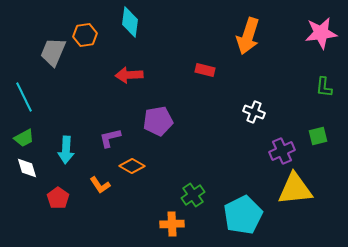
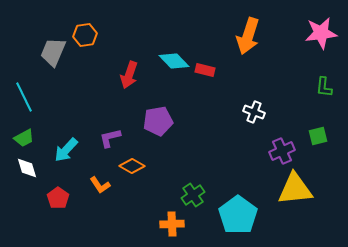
cyan diamond: moved 44 px right, 39 px down; rotated 52 degrees counterclockwise
red arrow: rotated 68 degrees counterclockwise
cyan arrow: rotated 40 degrees clockwise
cyan pentagon: moved 5 px left; rotated 9 degrees counterclockwise
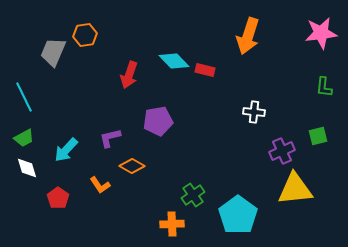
white cross: rotated 15 degrees counterclockwise
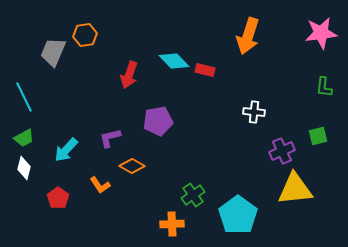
white diamond: moved 3 px left; rotated 30 degrees clockwise
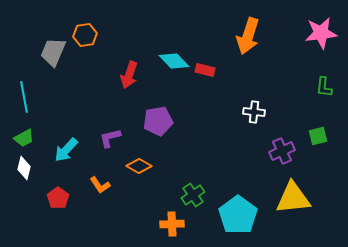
cyan line: rotated 16 degrees clockwise
orange diamond: moved 7 px right
yellow triangle: moved 2 px left, 9 px down
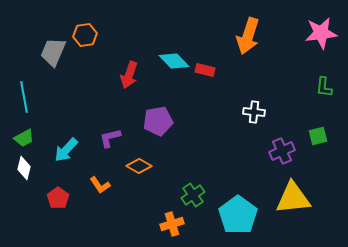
orange cross: rotated 15 degrees counterclockwise
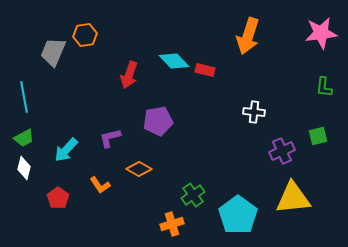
orange diamond: moved 3 px down
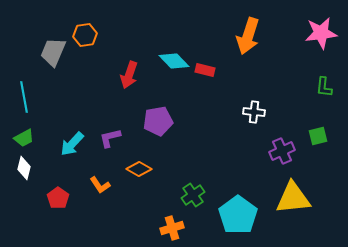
cyan arrow: moved 6 px right, 6 px up
orange cross: moved 4 px down
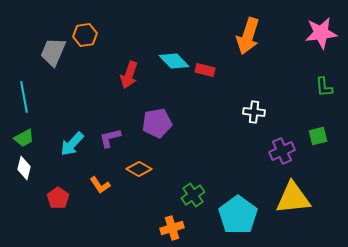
green L-shape: rotated 10 degrees counterclockwise
purple pentagon: moved 1 px left, 2 px down
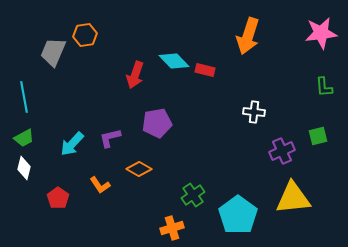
red arrow: moved 6 px right
